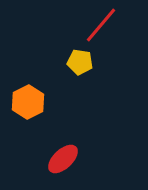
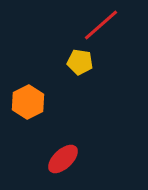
red line: rotated 9 degrees clockwise
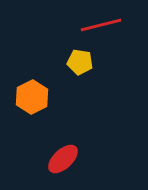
red line: rotated 27 degrees clockwise
orange hexagon: moved 4 px right, 5 px up
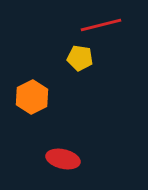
yellow pentagon: moved 4 px up
red ellipse: rotated 56 degrees clockwise
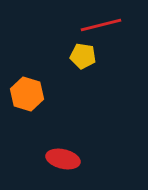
yellow pentagon: moved 3 px right, 2 px up
orange hexagon: moved 5 px left, 3 px up; rotated 16 degrees counterclockwise
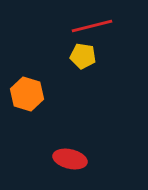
red line: moved 9 px left, 1 px down
red ellipse: moved 7 px right
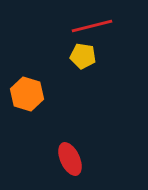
red ellipse: rotated 52 degrees clockwise
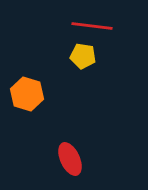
red line: rotated 21 degrees clockwise
